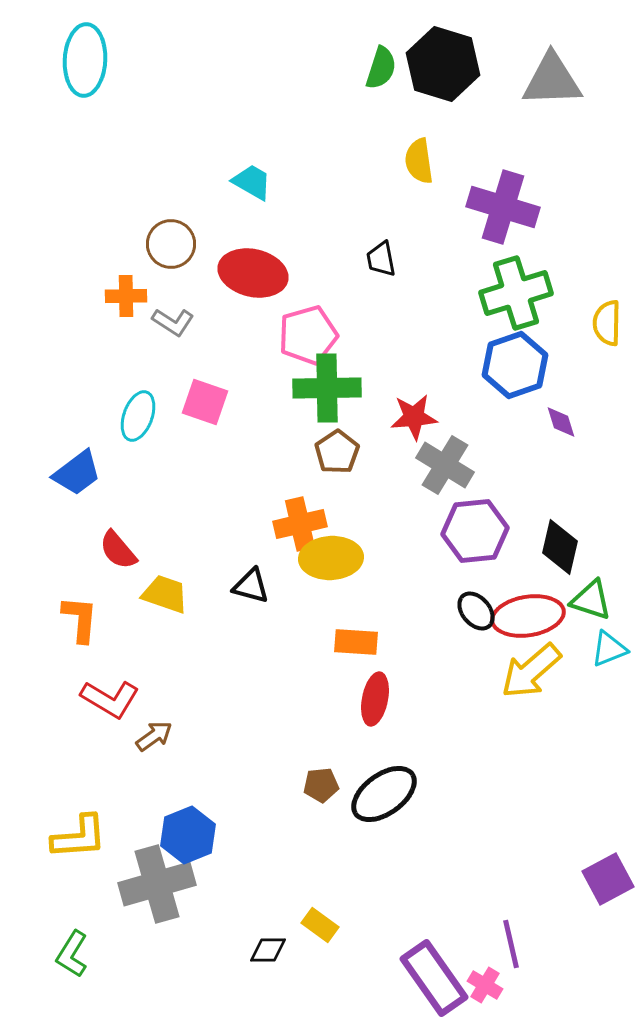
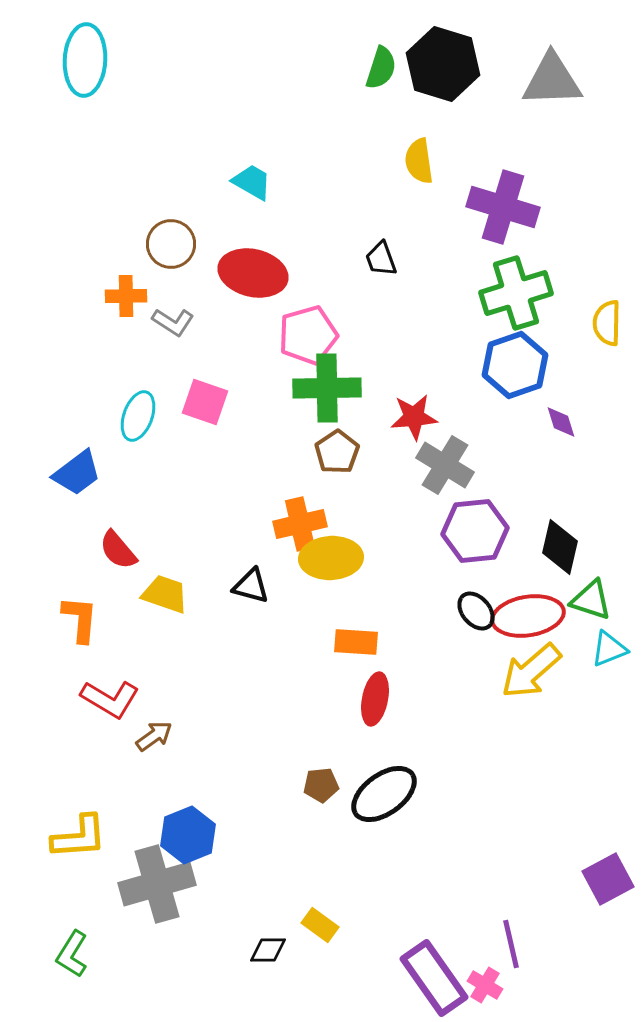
black trapezoid at (381, 259): rotated 9 degrees counterclockwise
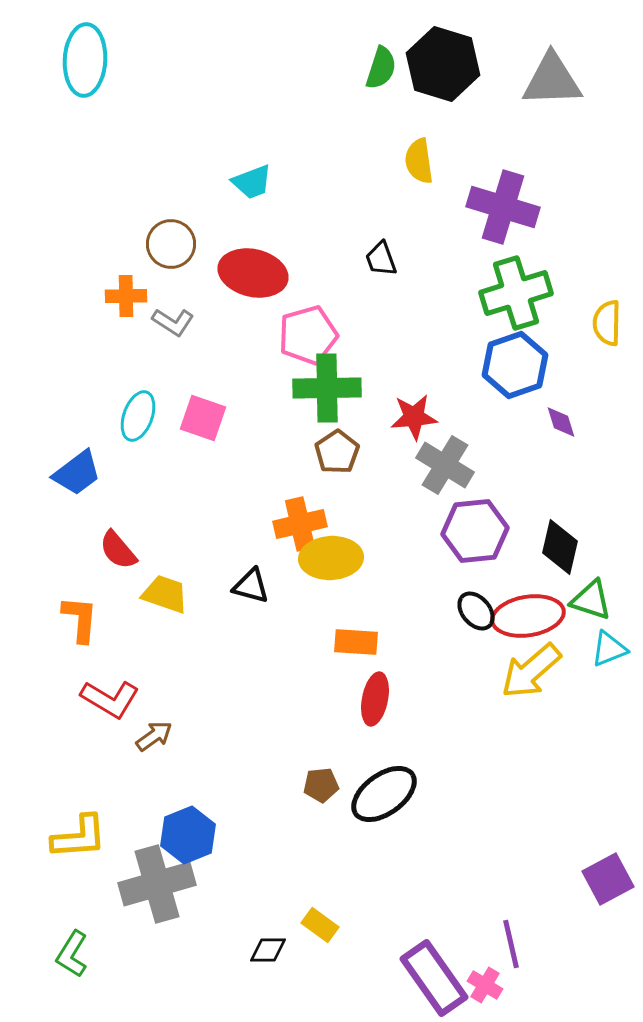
cyan trapezoid at (252, 182): rotated 129 degrees clockwise
pink square at (205, 402): moved 2 px left, 16 px down
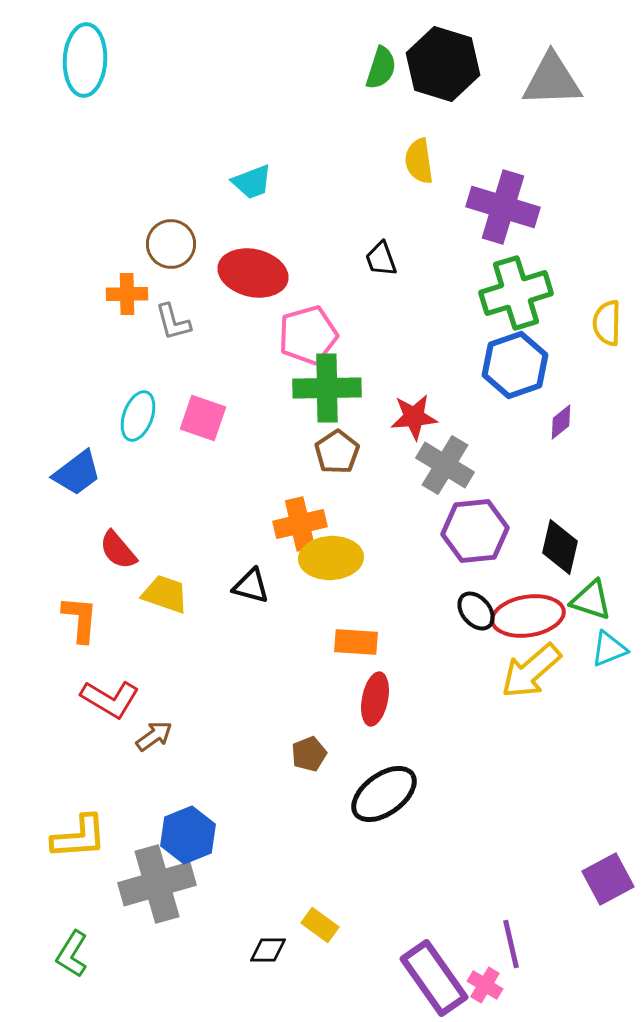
orange cross at (126, 296): moved 1 px right, 2 px up
gray L-shape at (173, 322): rotated 42 degrees clockwise
purple diamond at (561, 422): rotated 69 degrees clockwise
brown pentagon at (321, 785): moved 12 px left, 31 px up; rotated 16 degrees counterclockwise
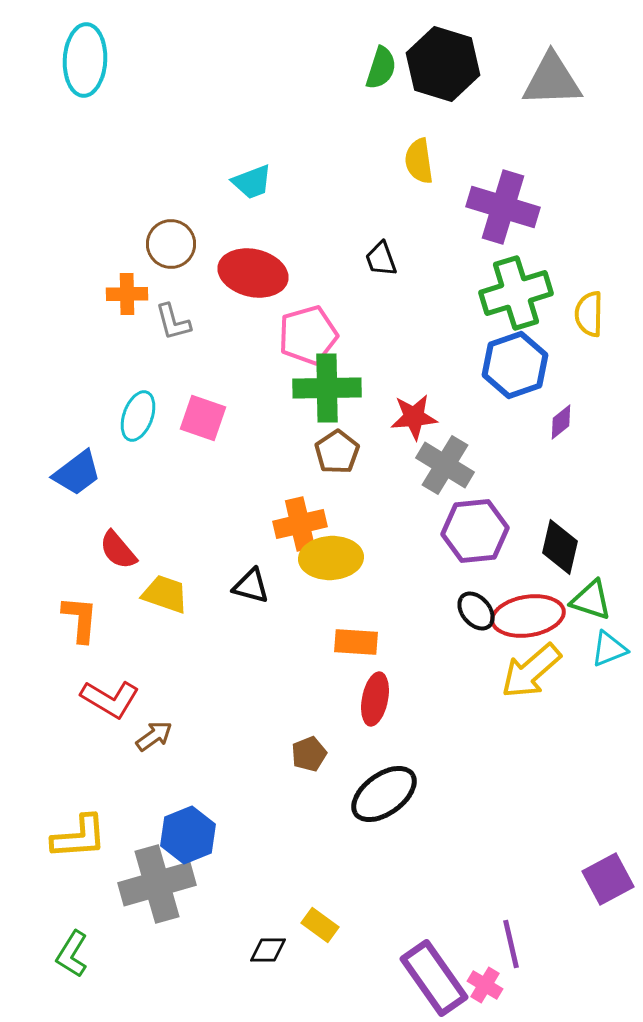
yellow semicircle at (607, 323): moved 18 px left, 9 px up
